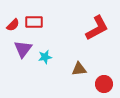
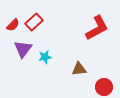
red rectangle: rotated 42 degrees counterclockwise
red circle: moved 3 px down
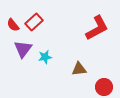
red semicircle: rotated 96 degrees clockwise
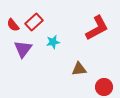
cyan star: moved 8 px right, 15 px up
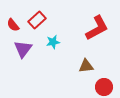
red rectangle: moved 3 px right, 2 px up
brown triangle: moved 7 px right, 3 px up
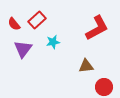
red semicircle: moved 1 px right, 1 px up
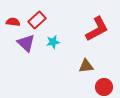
red semicircle: moved 1 px left, 2 px up; rotated 136 degrees clockwise
red L-shape: moved 1 px down
purple triangle: moved 3 px right, 6 px up; rotated 24 degrees counterclockwise
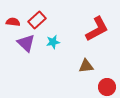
red circle: moved 3 px right
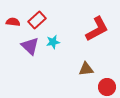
purple triangle: moved 4 px right, 3 px down
brown triangle: moved 3 px down
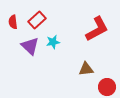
red semicircle: rotated 104 degrees counterclockwise
